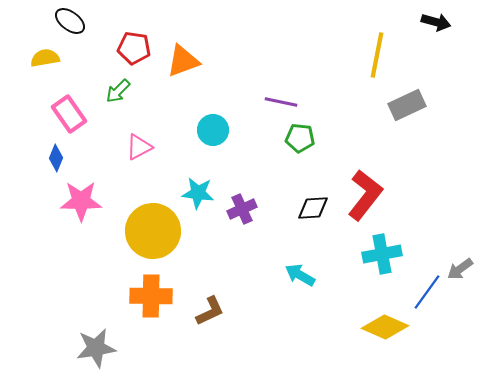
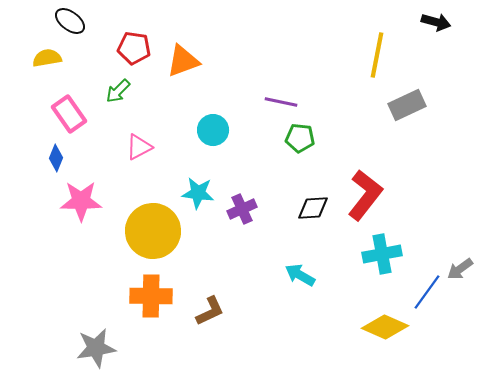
yellow semicircle: moved 2 px right
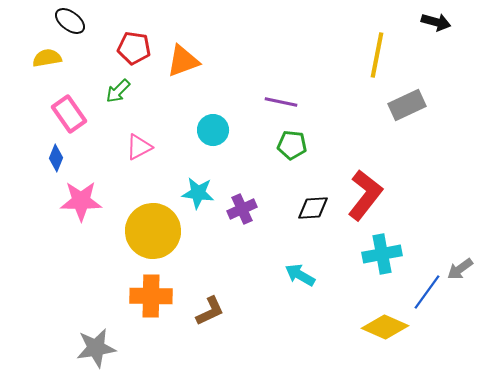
green pentagon: moved 8 px left, 7 px down
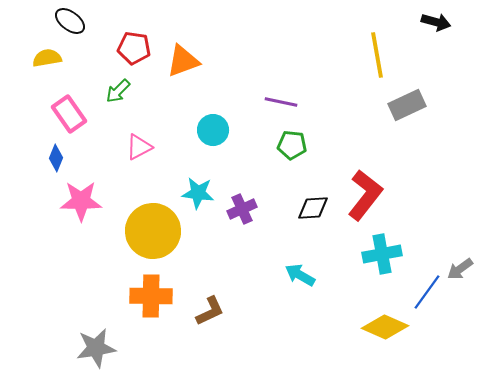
yellow line: rotated 21 degrees counterclockwise
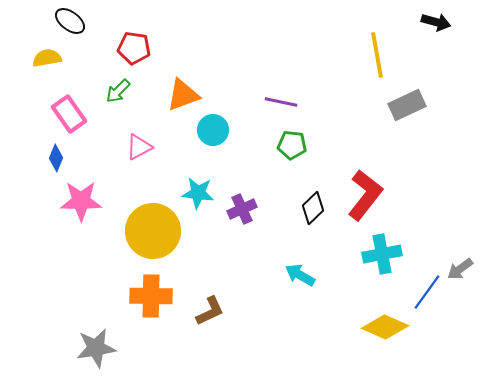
orange triangle: moved 34 px down
black diamond: rotated 40 degrees counterclockwise
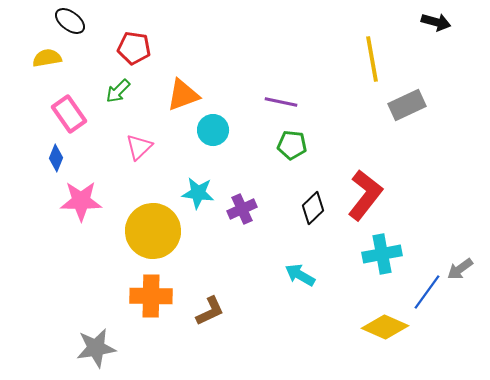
yellow line: moved 5 px left, 4 px down
pink triangle: rotated 16 degrees counterclockwise
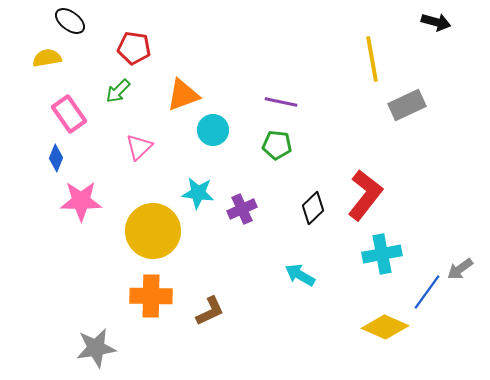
green pentagon: moved 15 px left
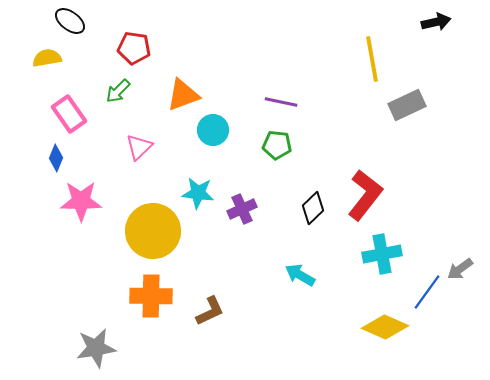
black arrow: rotated 28 degrees counterclockwise
